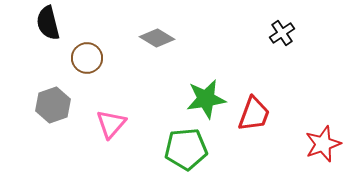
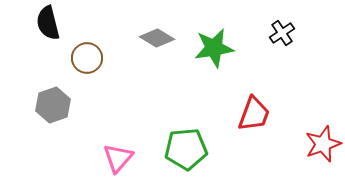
green star: moved 8 px right, 51 px up
pink triangle: moved 7 px right, 34 px down
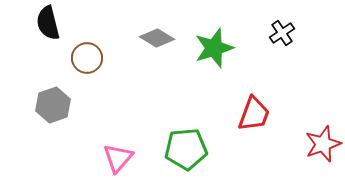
green star: rotated 9 degrees counterclockwise
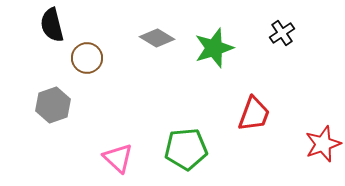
black semicircle: moved 4 px right, 2 px down
pink triangle: rotated 28 degrees counterclockwise
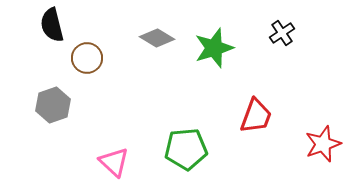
red trapezoid: moved 2 px right, 2 px down
pink triangle: moved 4 px left, 4 px down
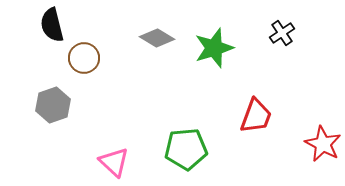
brown circle: moved 3 px left
red star: rotated 24 degrees counterclockwise
